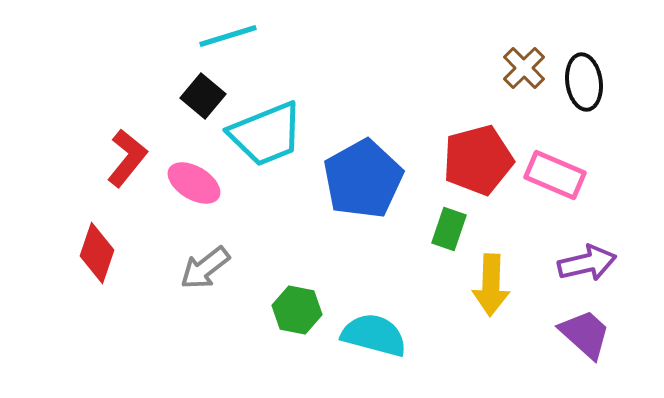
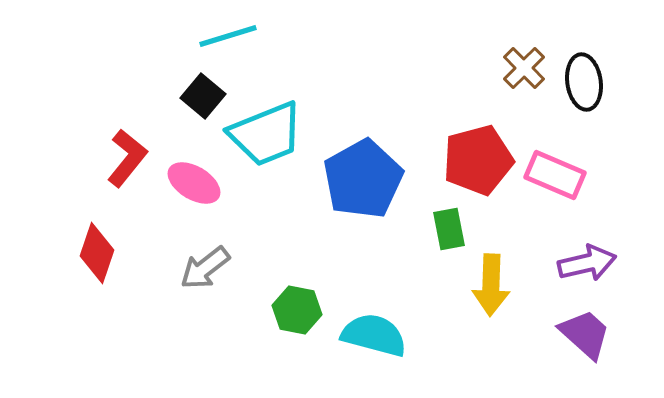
green rectangle: rotated 30 degrees counterclockwise
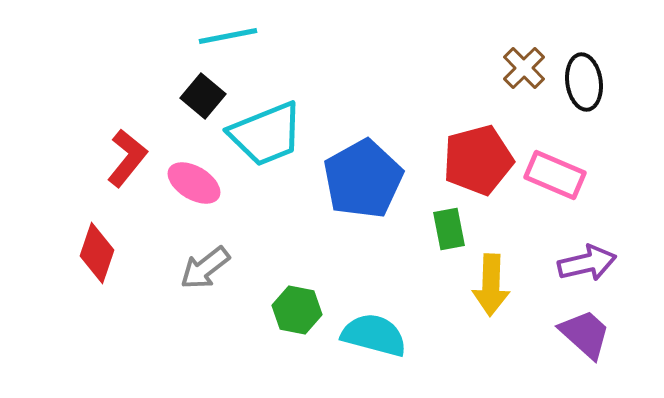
cyan line: rotated 6 degrees clockwise
